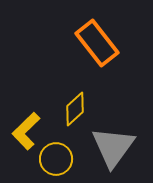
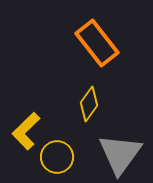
yellow diamond: moved 14 px right, 5 px up; rotated 12 degrees counterclockwise
gray triangle: moved 7 px right, 7 px down
yellow circle: moved 1 px right, 2 px up
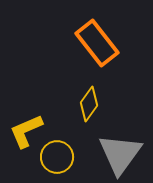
yellow L-shape: rotated 21 degrees clockwise
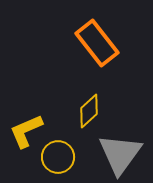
yellow diamond: moved 7 px down; rotated 12 degrees clockwise
yellow circle: moved 1 px right
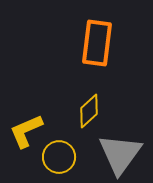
orange rectangle: rotated 45 degrees clockwise
yellow circle: moved 1 px right
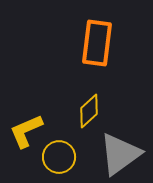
gray triangle: rotated 18 degrees clockwise
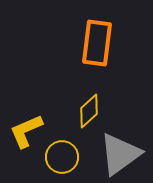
yellow circle: moved 3 px right
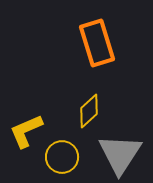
orange rectangle: rotated 24 degrees counterclockwise
gray triangle: rotated 21 degrees counterclockwise
